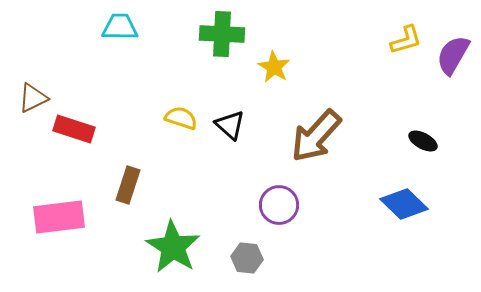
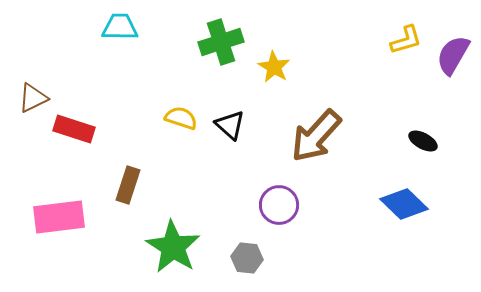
green cross: moved 1 px left, 8 px down; rotated 21 degrees counterclockwise
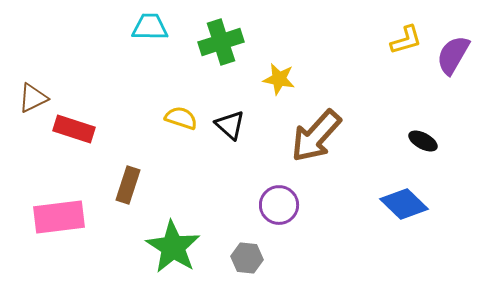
cyan trapezoid: moved 30 px right
yellow star: moved 5 px right, 12 px down; rotated 20 degrees counterclockwise
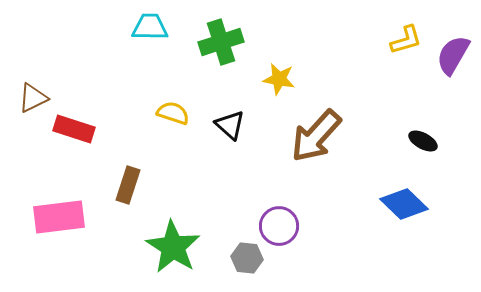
yellow semicircle: moved 8 px left, 5 px up
purple circle: moved 21 px down
